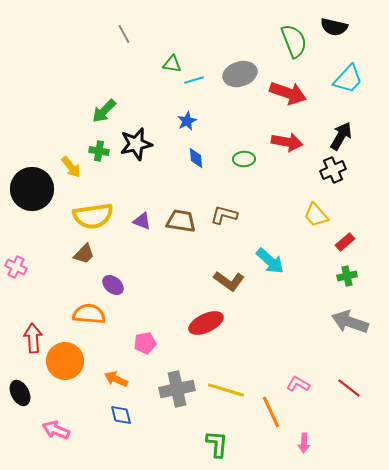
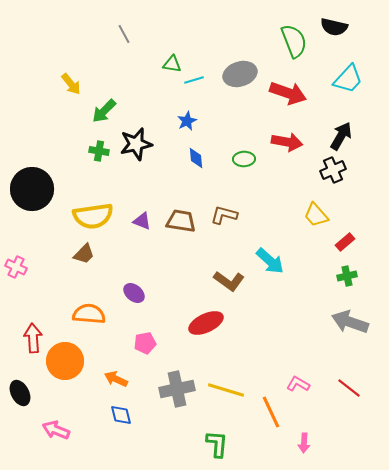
yellow arrow at (71, 167): moved 83 px up
purple ellipse at (113, 285): moved 21 px right, 8 px down
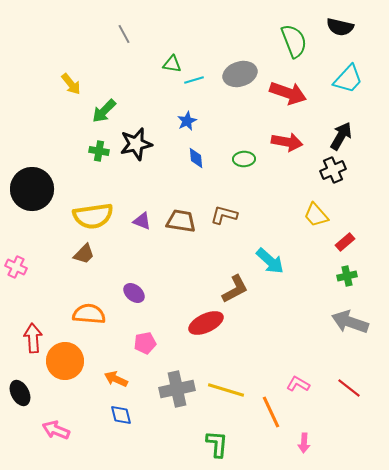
black semicircle at (334, 27): moved 6 px right
brown L-shape at (229, 281): moved 6 px right, 8 px down; rotated 64 degrees counterclockwise
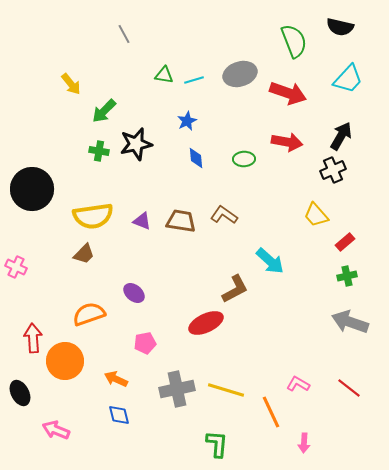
green triangle at (172, 64): moved 8 px left, 11 px down
brown L-shape at (224, 215): rotated 20 degrees clockwise
orange semicircle at (89, 314): rotated 24 degrees counterclockwise
blue diamond at (121, 415): moved 2 px left
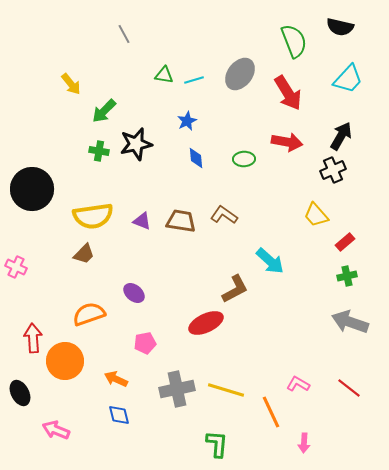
gray ellipse at (240, 74): rotated 36 degrees counterclockwise
red arrow at (288, 93): rotated 39 degrees clockwise
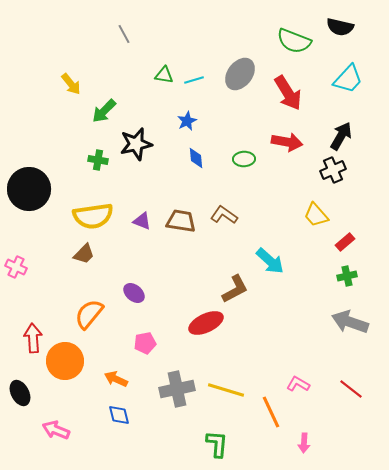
green semicircle at (294, 41): rotated 132 degrees clockwise
green cross at (99, 151): moved 1 px left, 9 px down
black circle at (32, 189): moved 3 px left
orange semicircle at (89, 314): rotated 32 degrees counterclockwise
red line at (349, 388): moved 2 px right, 1 px down
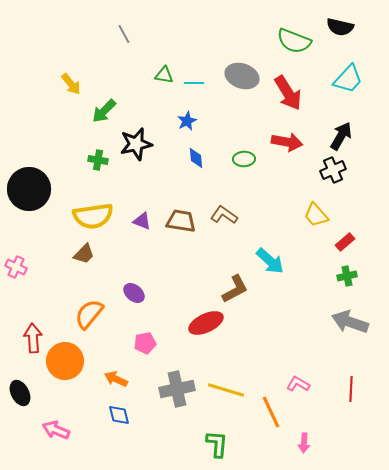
gray ellipse at (240, 74): moved 2 px right, 2 px down; rotated 72 degrees clockwise
cyan line at (194, 80): moved 3 px down; rotated 18 degrees clockwise
red line at (351, 389): rotated 55 degrees clockwise
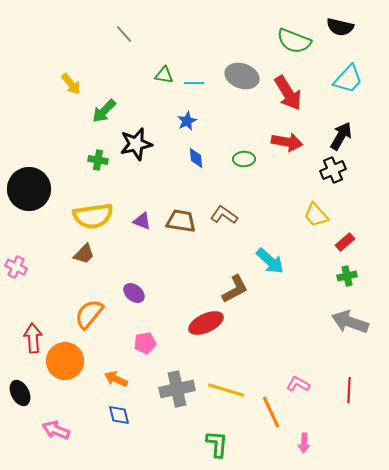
gray line at (124, 34): rotated 12 degrees counterclockwise
red line at (351, 389): moved 2 px left, 1 px down
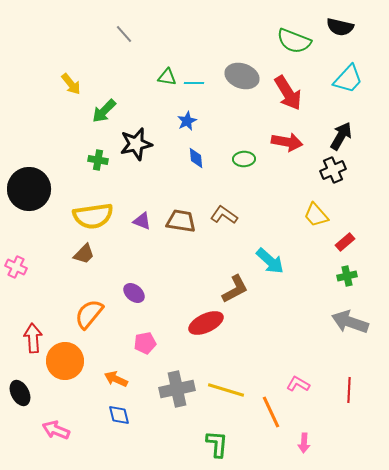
green triangle at (164, 75): moved 3 px right, 2 px down
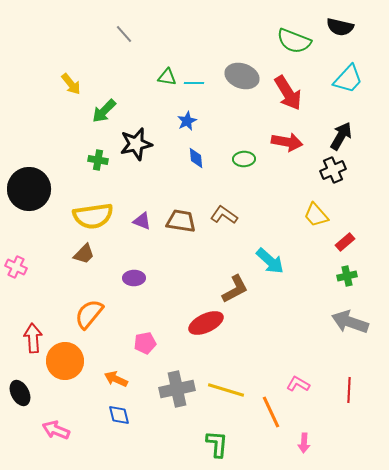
purple ellipse at (134, 293): moved 15 px up; rotated 40 degrees counterclockwise
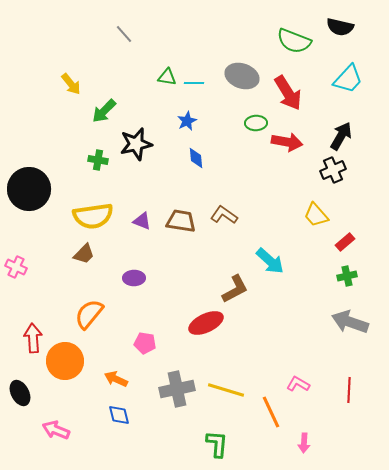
green ellipse at (244, 159): moved 12 px right, 36 px up
pink pentagon at (145, 343): rotated 20 degrees clockwise
